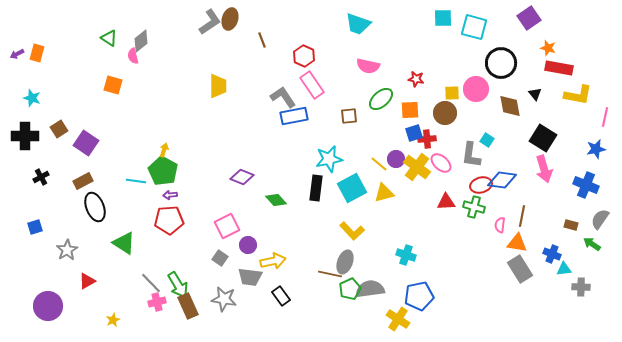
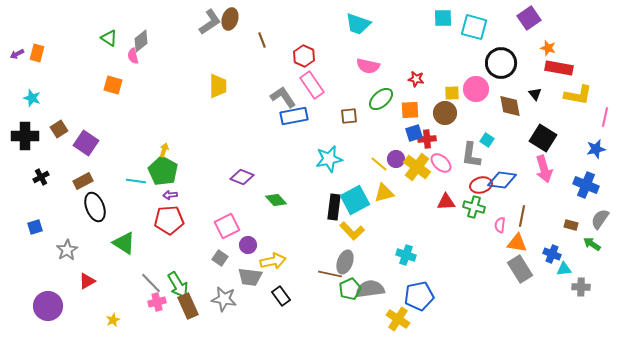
black rectangle at (316, 188): moved 18 px right, 19 px down
cyan square at (352, 188): moved 3 px right, 12 px down
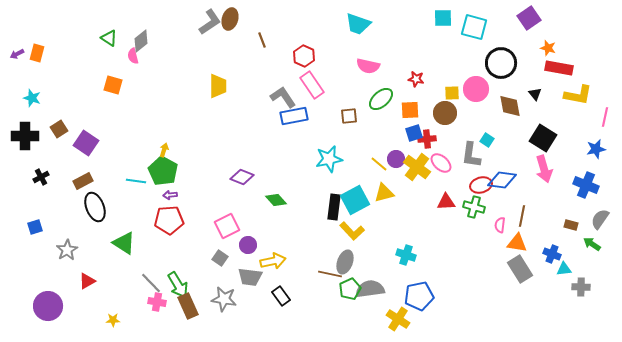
pink cross at (157, 302): rotated 24 degrees clockwise
yellow star at (113, 320): rotated 24 degrees clockwise
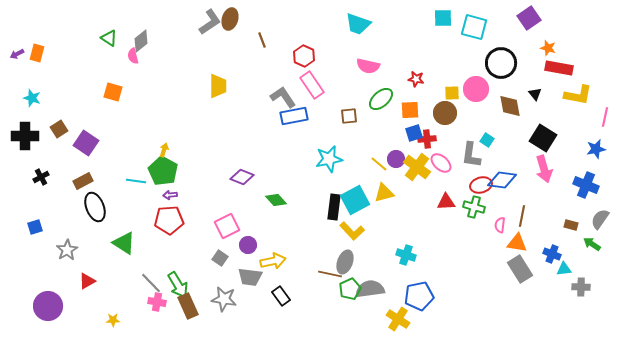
orange square at (113, 85): moved 7 px down
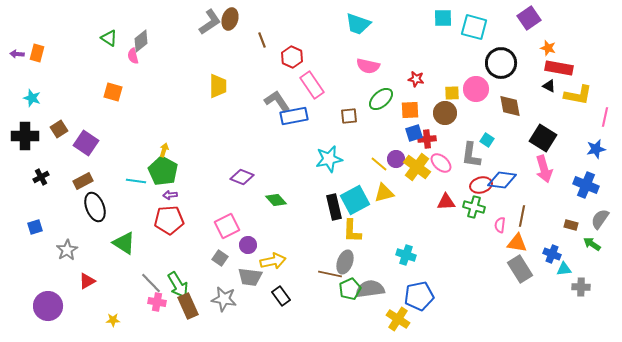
purple arrow at (17, 54): rotated 32 degrees clockwise
red hexagon at (304, 56): moved 12 px left, 1 px down
black triangle at (535, 94): moved 14 px right, 8 px up; rotated 24 degrees counterclockwise
gray L-shape at (283, 97): moved 6 px left, 4 px down
black rectangle at (334, 207): rotated 20 degrees counterclockwise
yellow L-shape at (352, 231): rotated 45 degrees clockwise
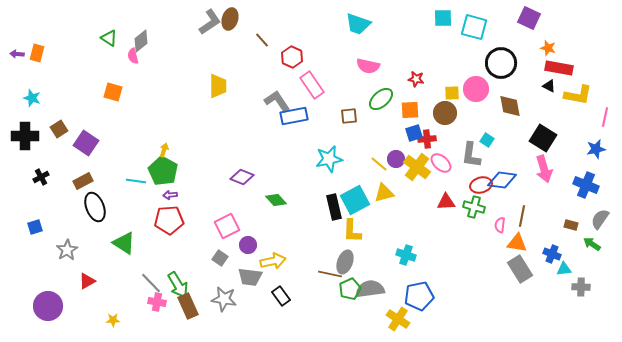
purple square at (529, 18): rotated 30 degrees counterclockwise
brown line at (262, 40): rotated 21 degrees counterclockwise
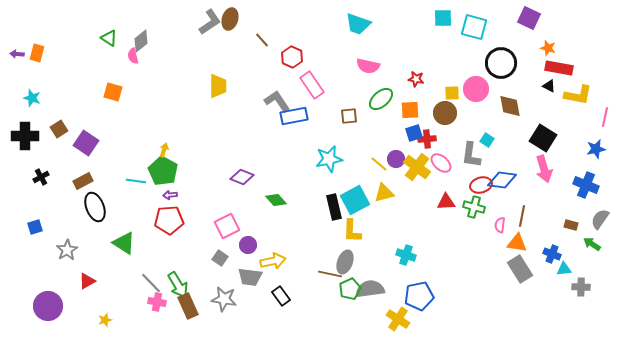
yellow star at (113, 320): moved 8 px left; rotated 16 degrees counterclockwise
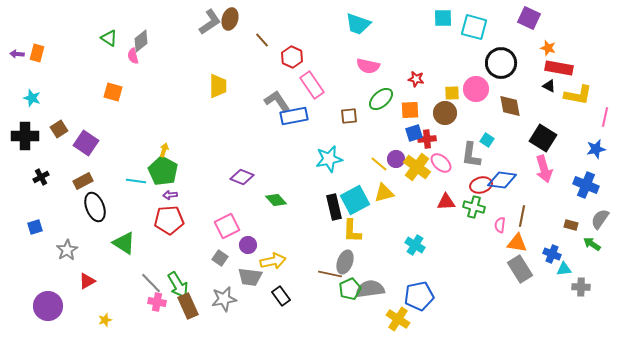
cyan cross at (406, 255): moved 9 px right, 10 px up; rotated 12 degrees clockwise
gray star at (224, 299): rotated 20 degrees counterclockwise
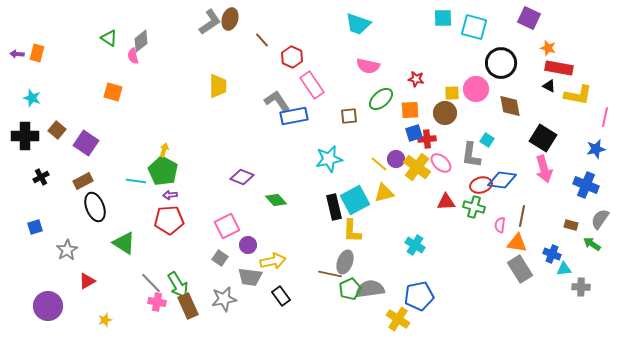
brown square at (59, 129): moved 2 px left, 1 px down; rotated 18 degrees counterclockwise
